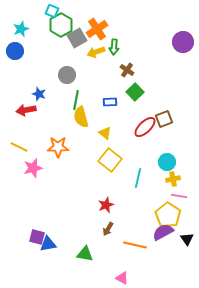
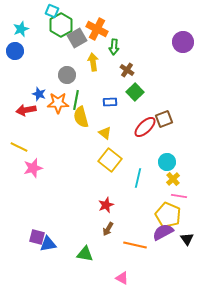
orange cross: rotated 30 degrees counterclockwise
yellow arrow: moved 3 px left, 10 px down; rotated 102 degrees clockwise
orange star: moved 44 px up
yellow cross: rotated 32 degrees counterclockwise
yellow pentagon: rotated 10 degrees counterclockwise
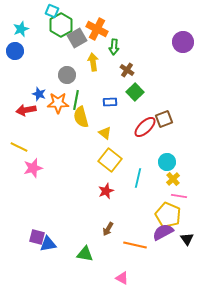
red star: moved 14 px up
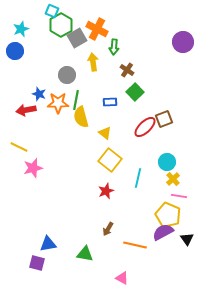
purple square: moved 26 px down
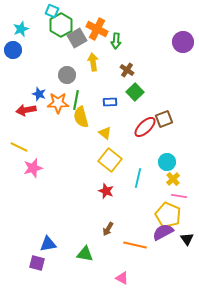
green arrow: moved 2 px right, 6 px up
blue circle: moved 2 px left, 1 px up
red star: rotated 28 degrees counterclockwise
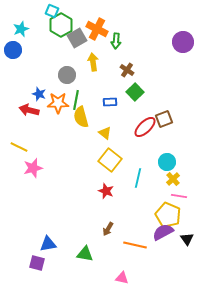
red arrow: moved 3 px right; rotated 24 degrees clockwise
pink triangle: rotated 16 degrees counterclockwise
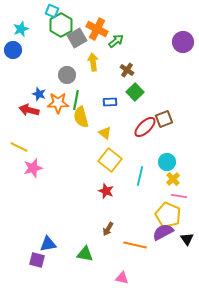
green arrow: rotated 133 degrees counterclockwise
cyan line: moved 2 px right, 2 px up
purple square: moved 3 px up
